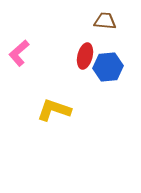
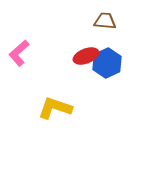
red ellipse: moved 1 px right; rotated 55 degrees clockwise
blue hexagon: moved 1 px left, 4 px up; rotated 20 degrees counterclockwise
yellow L-shape: moved 1 px right, 2 px up
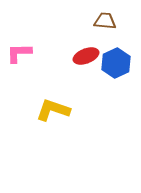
pink L-shape: rotated 40 degrees clockwise
blue hexagon: moved 9 px right
yellow L-shape: moved 2 px left, 2 px down
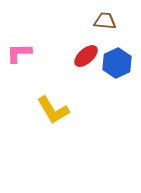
red ellipse: rotated 20 degrees counterclockwise
blue hexagon: moved 1 px right
yellow L-shape: rotated 140 degrees counterclockwise
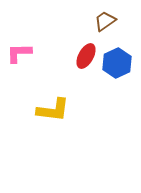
brown trapezoid: rotated 40 degrees counterclockwise
red ellipse: rotated 20 degrees counterclockwise
yellow L-shape: rotated 52 degrees counterclockwise
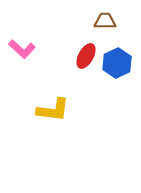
brown trapezoid: rotated 35 degrees clockwise
pink L-shape: moved 3 px right, 4 px up; rotated 136 degrees counterclockwise
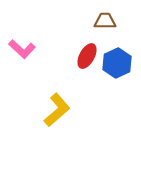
red ellipse: moved 1 px right
yellow L-shape: moved 4 px right; rotated 48 degrees counterclockwise
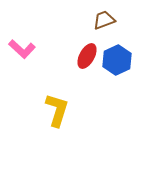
brown trapezoid: moved 1 px left, 1 px up; rotated 20 degrees counterclockwise
blue hexagon: moved 3 px up
yellow L-shape: rotated 32 degrees counterclockwise
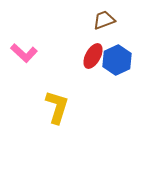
pink L-shape: moved 2 px right, 4 px down
red ellipse: moved 6 px right
yellow L-shape: moved 3 px up
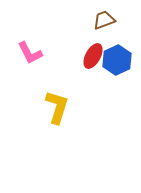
pink L-shape: moved 6 px right; rotated 20 degrees clockwise
